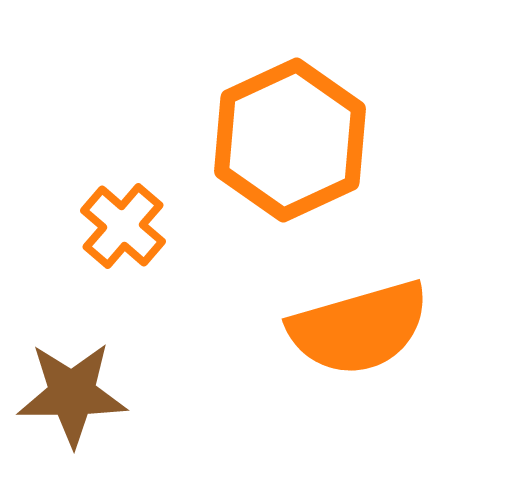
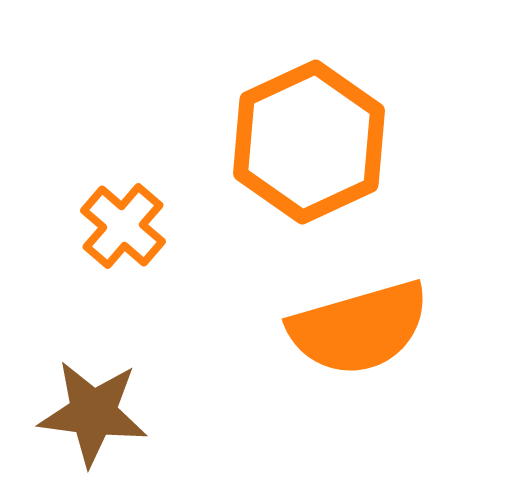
orange hexagon: moved 19 px right, 2 px down
brown star: moved 21 px right, 19 px down; rotated 7 degrees clockwise
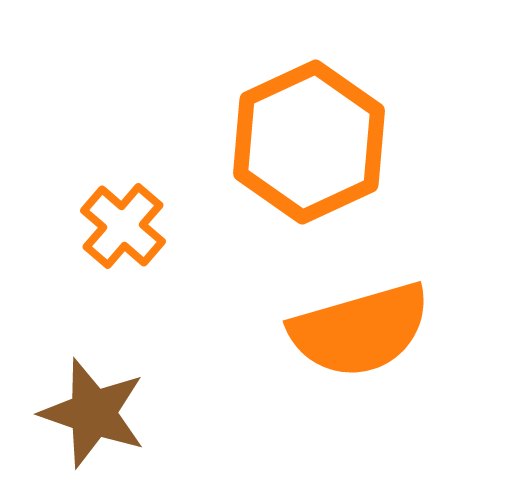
orange semicircle: moved 1 px right, 2 px down
brown star: rotated 12 degrees clockwise
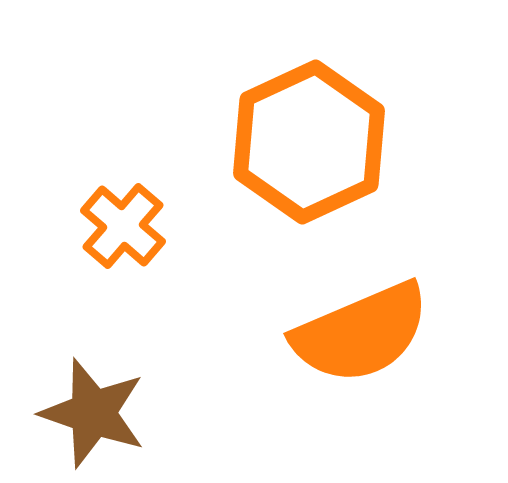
orange semicircle: moved 1 px right, 3 px down; rotated 7 degrees counterclockwise
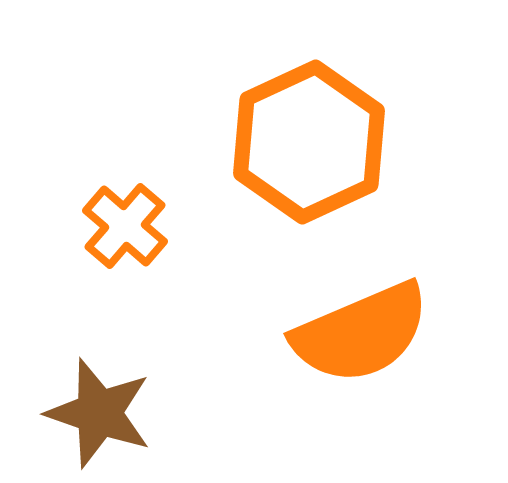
orange cross: moved 2 px right
brown star: moved 6 px right
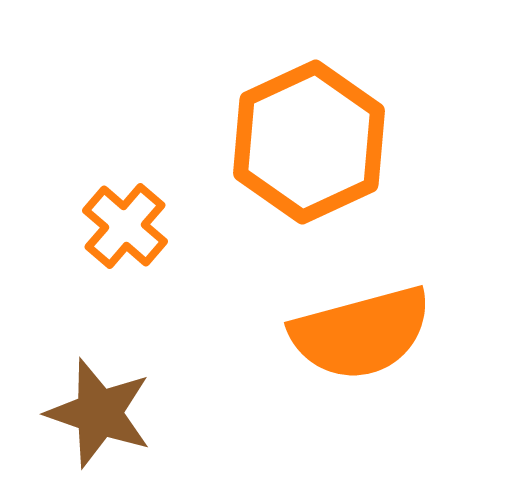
orange semicircle: rotated 8 degrees clockwise
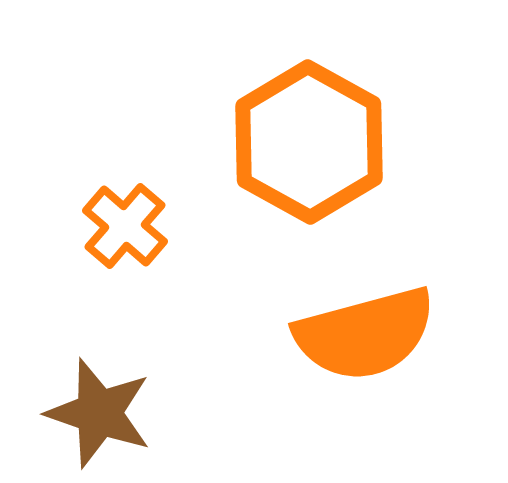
orange hexagon: rotated 6 degrees counterclockwise
orange semicircle: moved 4 px right, 1 px down
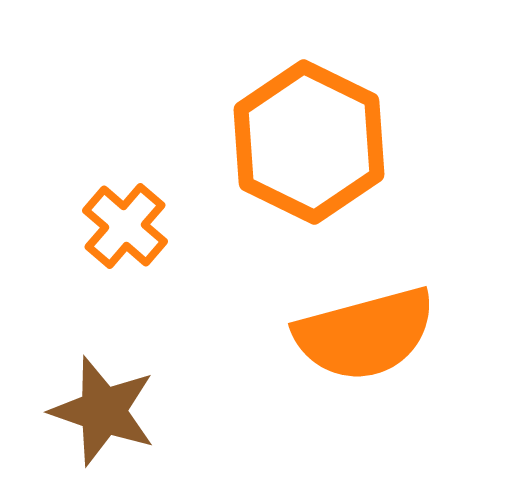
orange hexagon: rotated 3 degrees counterclockwise
brown star: moved 4 px right, 2 px up
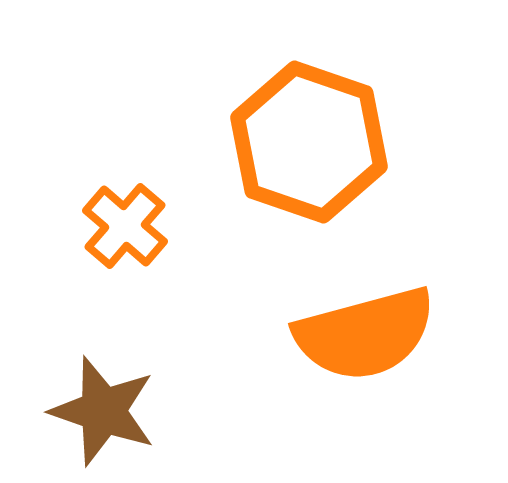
orange hexagon: rotated 7 degrees counterclockwise
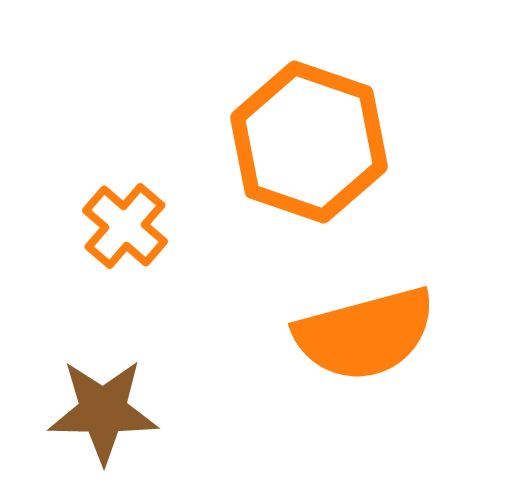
brown star: rotated 18 degrees counterclockwise
